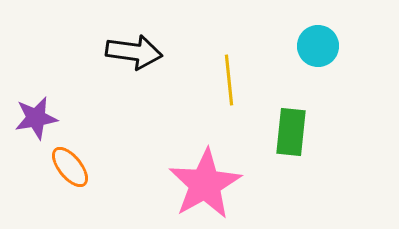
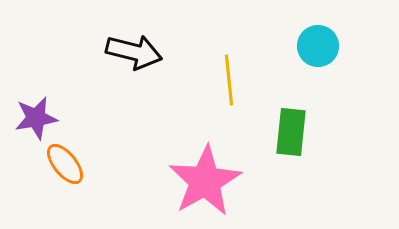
black arrow: rotated 6 degrees clockwise
orange ellipse: moved 5 px left, 3 px up
pink star: moved 3 px up
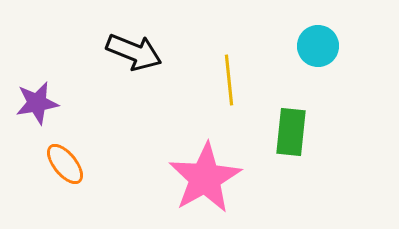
black arrow: rotated 8 degrees clockwise
purple star: moved 1 px right, 15 px up
pink star: moved 3 px up
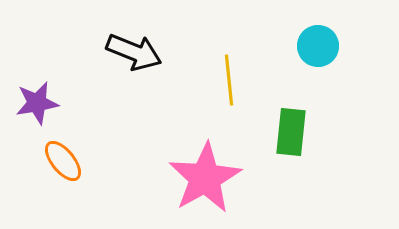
orange ellipse: moved 2 px left, 3 px up
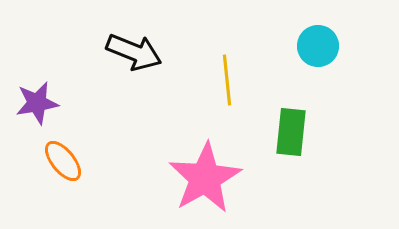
yellow line: moved 2 px left
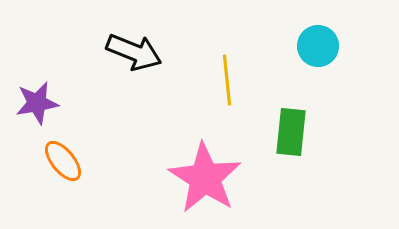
pink star: rotated 10 degrees counterclockwise
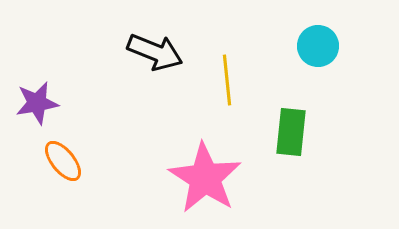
black arrow: moved 21 px right
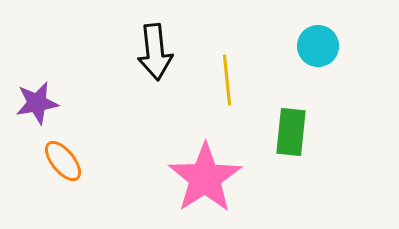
black arrow: rotated 62 degrees clockwise
pink star: rotated 6 degrees clockwise
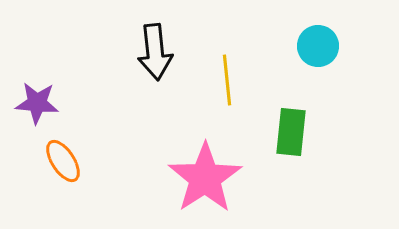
purple star: rotated 15 degrees clockwise
orange ellipse: rotated 6 degrees clockwise
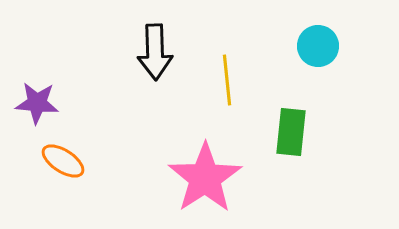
black arrow: rotated 4 degrees clockwise
orange ellipse: rotated 24 degrees counterclockwise
